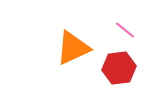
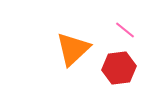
orange triangle: moved 1 px down; rotated 18 degrees counterclockwise
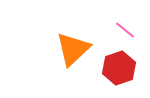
red hexagon: rotated 12 degrees counterclockwise
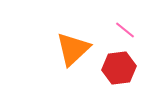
red hexagon: rotated 12 degrees clockwise
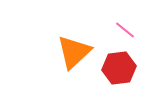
orange triangle: moved 1 px right, 3 px down
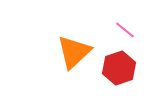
red hexagon: rotated 12 degrees counterclockwise
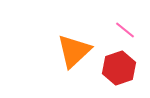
orange triangle: moved 1 px up
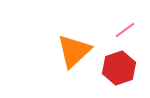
pink line: rotated 75 degrees counterclockwise
